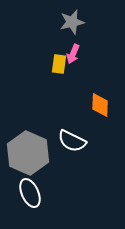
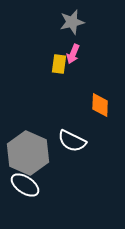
white ellipse: moved 5 px left, 8 px up; rotated 32 degrees counterclockwise
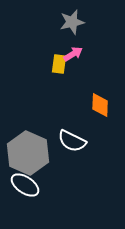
pink arrow: rotated 144 degrees counterclockwise
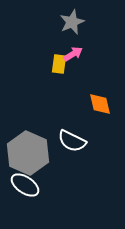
gray star: rotated 10 degrees counterclockwise
orange diamond: moved 1 px up; rotated 15 degrees counterclockwise
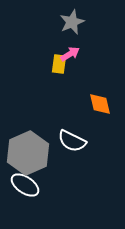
pink arrow: moved 3 px left
gray hexagon: rotated 12 degrees clockwise
